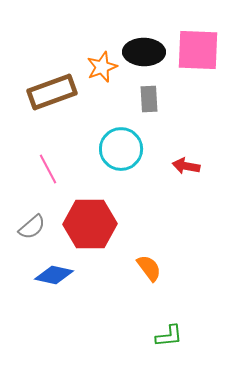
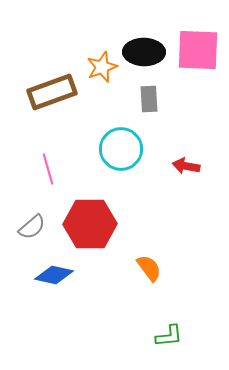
pink line: rotated 12 degrees clockwise
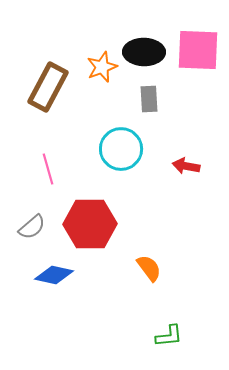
brown rectangle: moved 4 px left, 5 px up; rotated 42 degrees counterclockwise
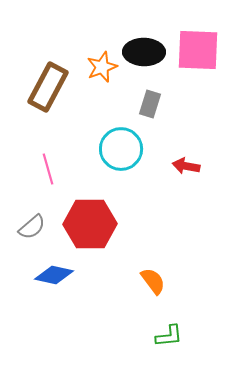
gray rectangle: moved 1 px right, 5 px down; rotated 20 degrees clockwise
orange semicircle: moved 4 px right, 13 px down
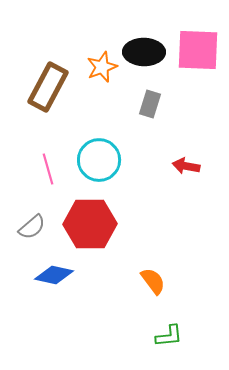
cyan circle: moved 22 px left, 11 px down
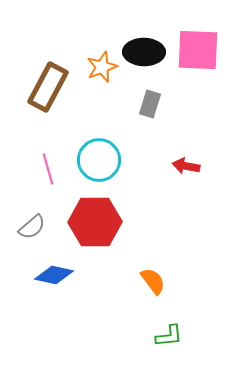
red hexagon: moved 5 px right, 2 px up
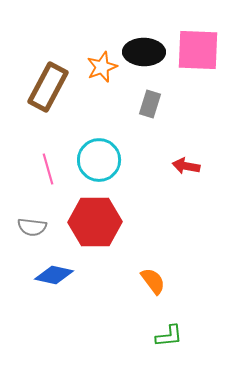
gray semicircle: rotated 48 degrees clockwise
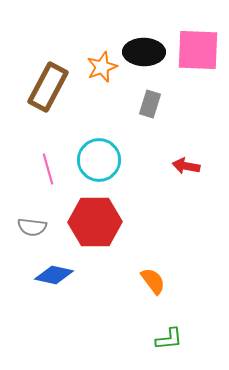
green L-shape: moved 3 px down
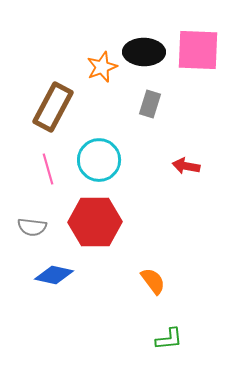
brown rectangle: moved 5 px right, 20 px down
